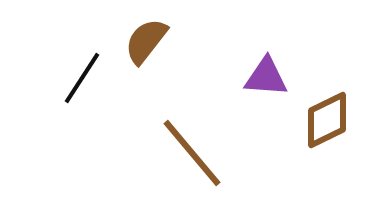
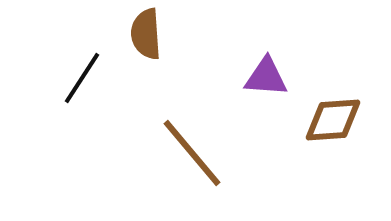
brown semicircle: moved 7 px up; rotated 42 degrees counterclockwise
brown diamond: moved 6 px right; rotated 22 degrees clockwise
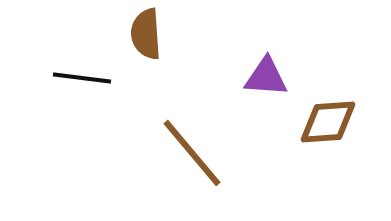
black line: rotated 64 degrees clockwise
brown diamond: moved 5 px left, 2 px down
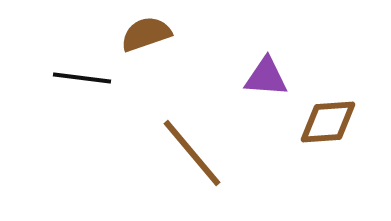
brown semicircle: rotated 75 degrees clockwise
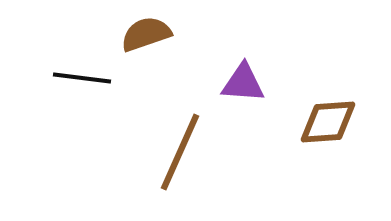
purple triangle: moved 23 px left, 6 px down
brown line: moved 12 px left, 1 px up; rotated 64 degrees clockwise
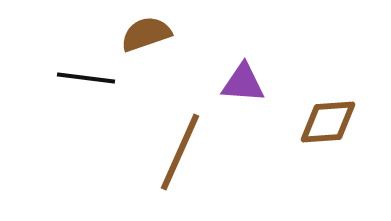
black line: moved 4 px right
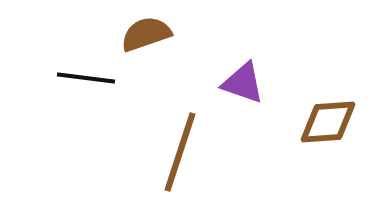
purple triangle: rotated 15 degrees clockwise
brown line: rotated 6 degrees counterclockwise
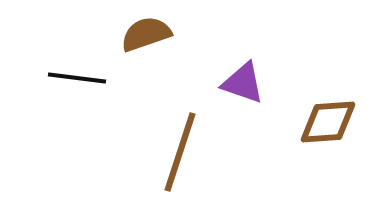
black line: moved 9 px left
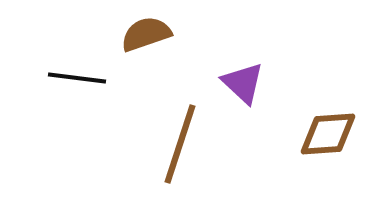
purple triangle: rotated 24 degrees clockwise
brown diamond: moved 12 px down
brown line: moved 8 px up
